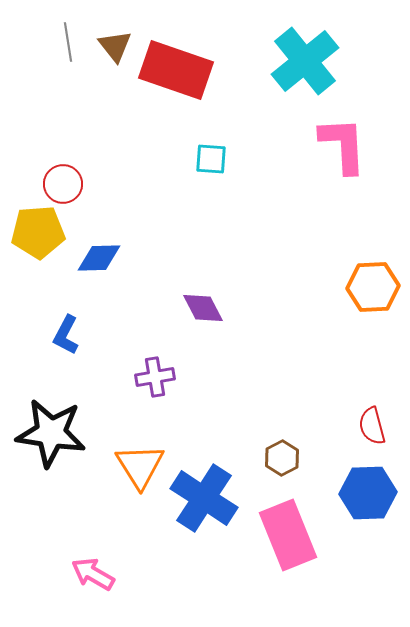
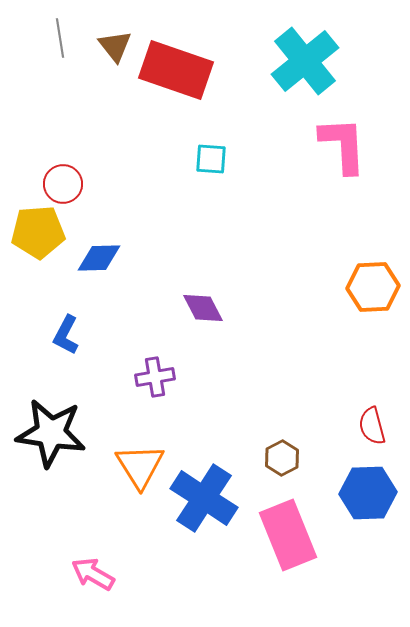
gray line: moved 8 px left, 4 px up
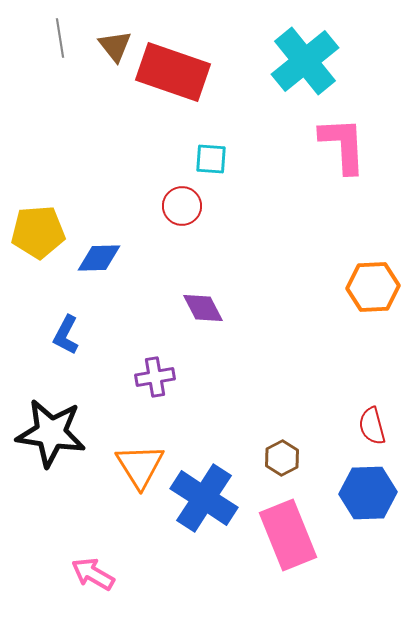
red rectangle: moved 3 px left, 2 px down
red circle: moved 119 px right, 22 px down
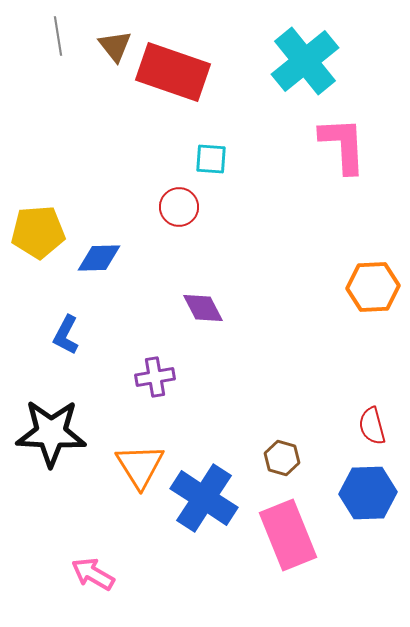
gray line: moved 2 px left, 2 px up
red circle: moved 3 px left, 1 px down
black star: rotated 6 degrees counterclockwise
brown hexagon: rotated 16 degrees counterclockwise
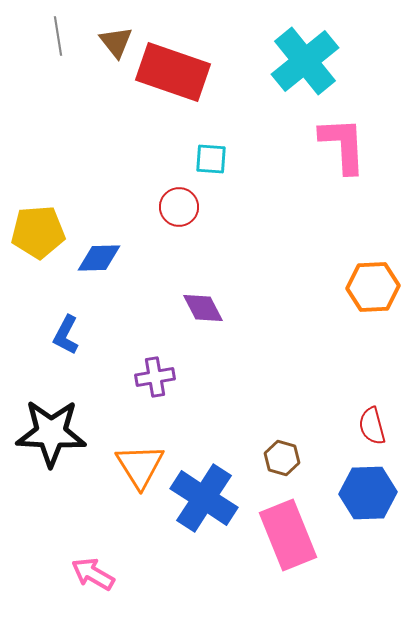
brown triangle: moved 1 px right, 4 px up
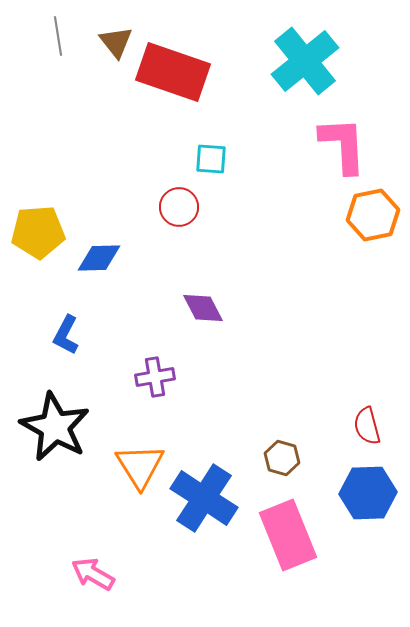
orange hexagon: moved 72 px up; rotated 9 degrees counterclockwise
red semicircle: moved 5 px left
black star: moved 4 px right, 6 px up; rotated 26 degrees clockwise
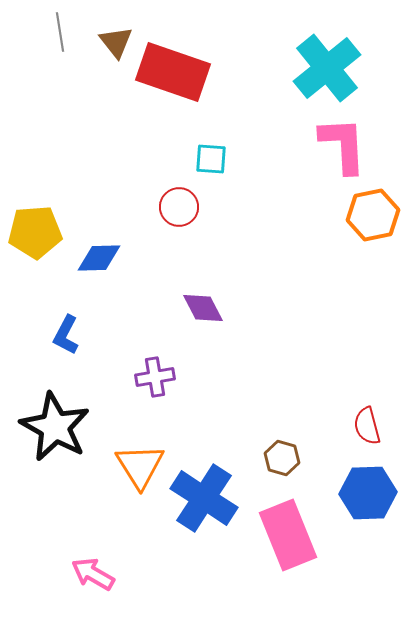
gray line: moved 2 px right, 4 px up
cyan cross: moved 22 px right, 7 px down
yellow pentagon: moved 3 px left
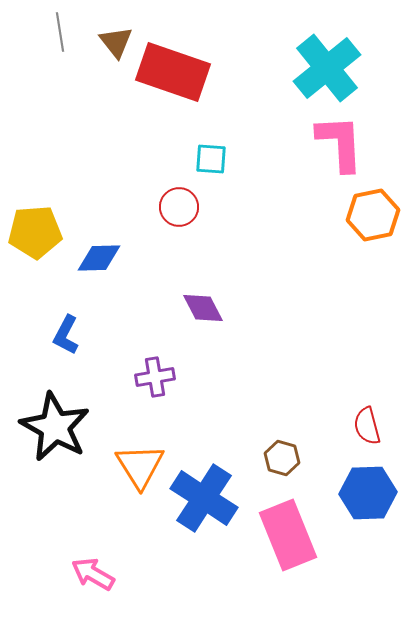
pink L-shape: moved 3 px left, 2 px up
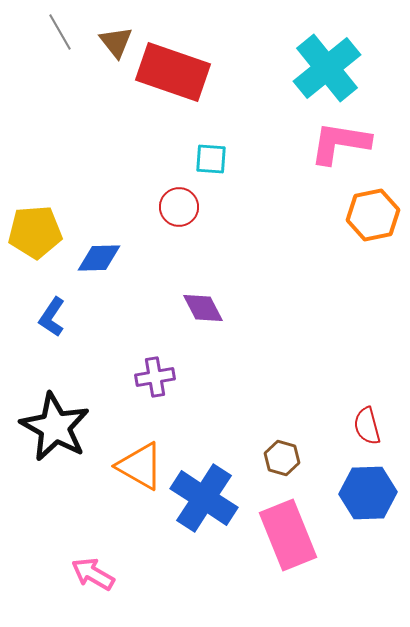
gray line: rotated 21 degrees counterclockwise
pink L-shape: rotated 78 degrees counterclockwise
blue L-shape: moved 14 px left, 18 px up; rotated 6 degrees clockwise
orange triangle: rotated 28 degrees counterclockwise
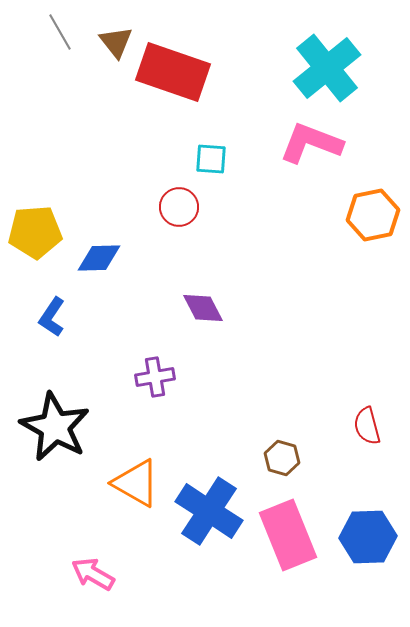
pink L-shape: moved 29 px left; rotated 12 degrees clockwise
orange triangle: moved 4 px left, 17 px down
blue hexagon: moved 44 px down
blue cross: moved 5 px right, 13 px down
